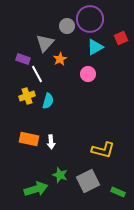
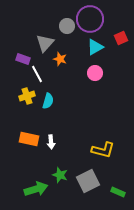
orange star: rotated 24 degrees counterclockwise
pink circle: moved 7 px right, 1 px up
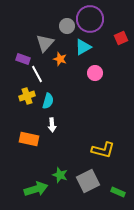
cyan triangle: moved 12 px left
white arrow: moved 1 px right, 17 px up
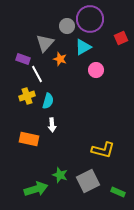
pink circle: moved 1 px right, 3 px up
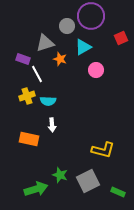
purple circle: moved 1 px right, 3 px up
gray triangle: rotated 30 degrees clockwise
cyan semicircle: rotated 77 degrees clockwise
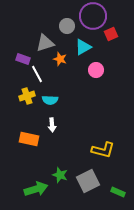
purple circle: moved 2 px right
red square: moved 10 px left, 4 px up
cyan semicircle: moved 2 px right, 1 px up
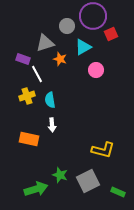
cyan semicircle: rotated 77 degrees clockwise
